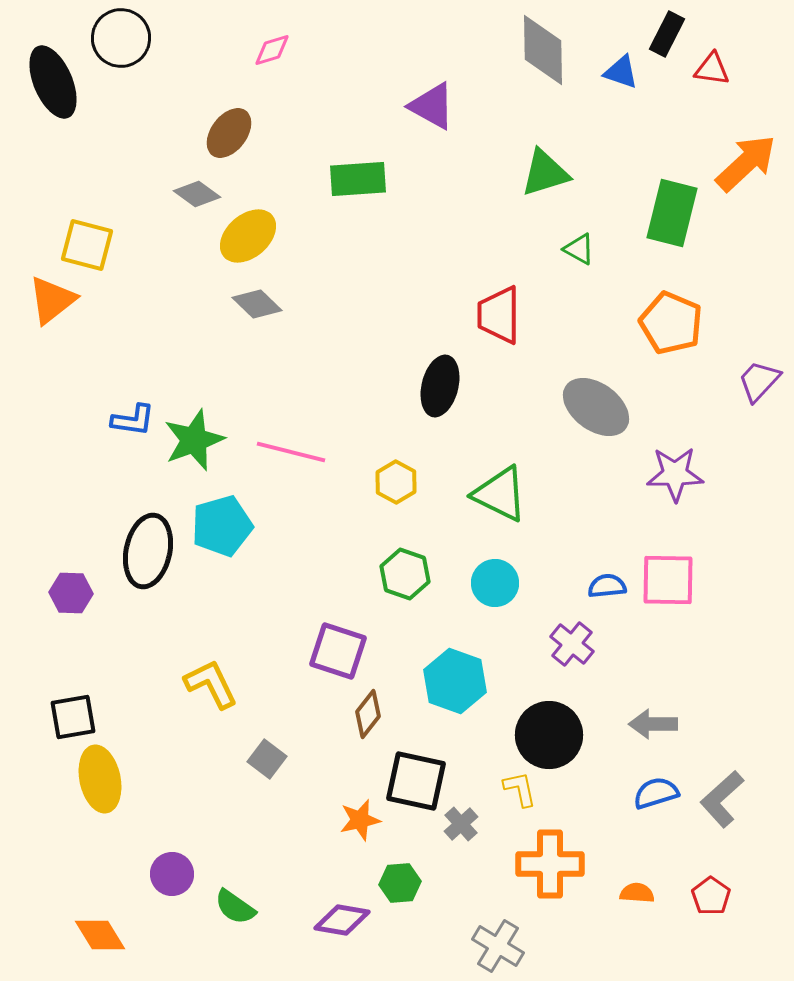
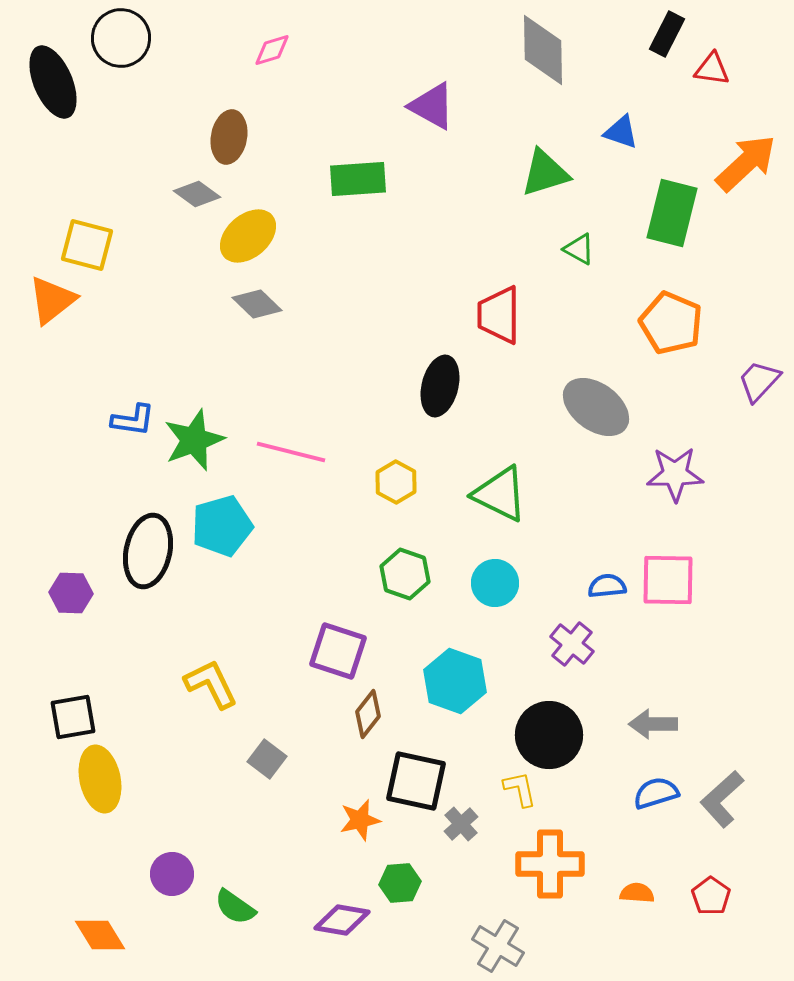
blue triangle at (621, 72): moved 60 px down
brown ellipse at (229, 133): moved 4 px down; rotated 27 degrees counterclockwise
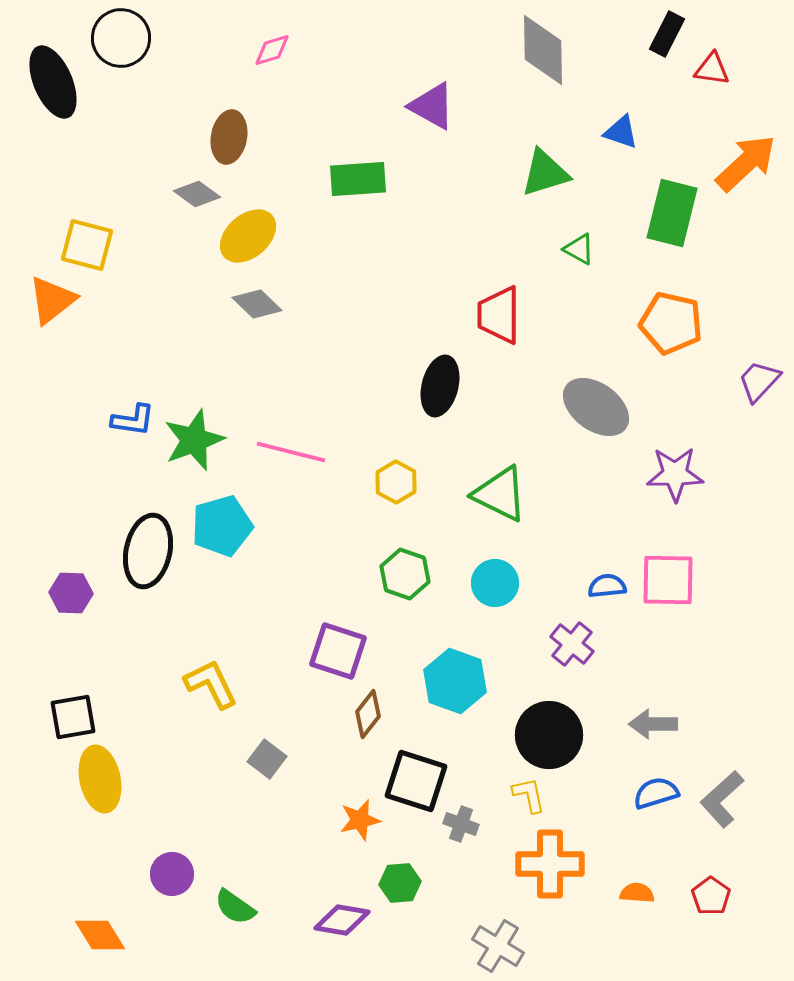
orange pentagon at (671, 323): rotated 10 degrees counterclockwise
black square at (416, 781): rotated 6 degrees clockwise
yellow L-shape at (520, 789): moved 9 px right, 6 px down
gray cross at (461, 824): rotated 28 degrees counterclockwise
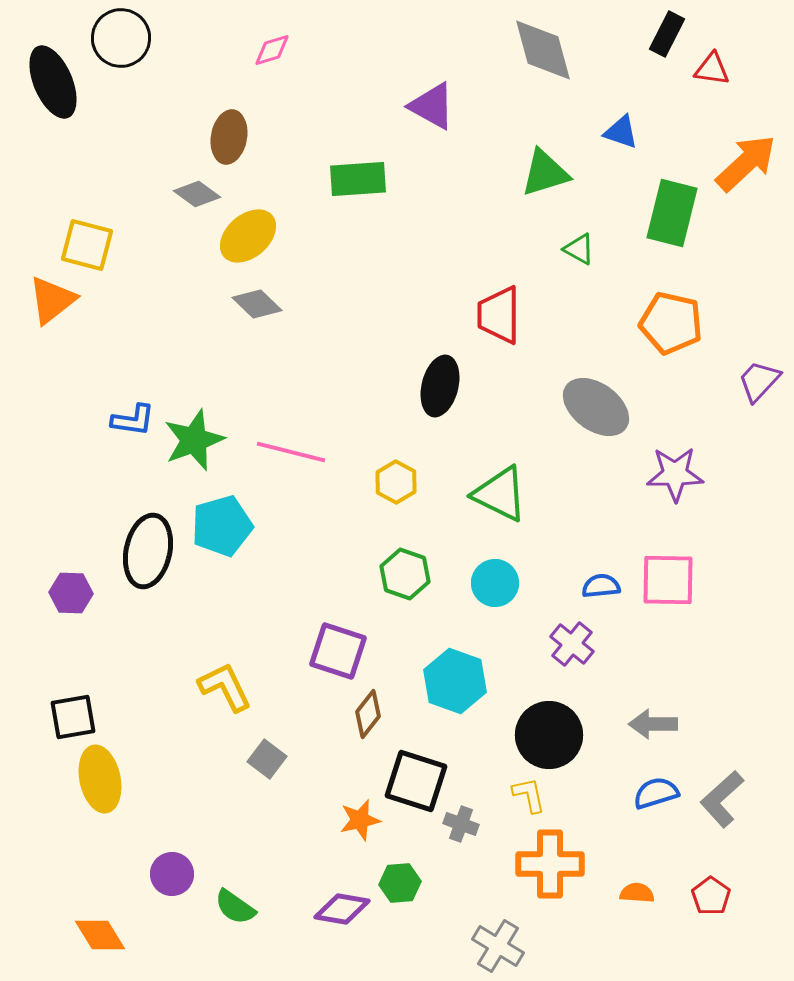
gray diamond at (543, 50): rotated 14 degrees counterclockwise
blue semicircle at (607, 586): moved 6 px left
yellow L-shape at (211, 684): moved 14 px right, 3 px down
purple diamond at (342, 920): moved 11 px up
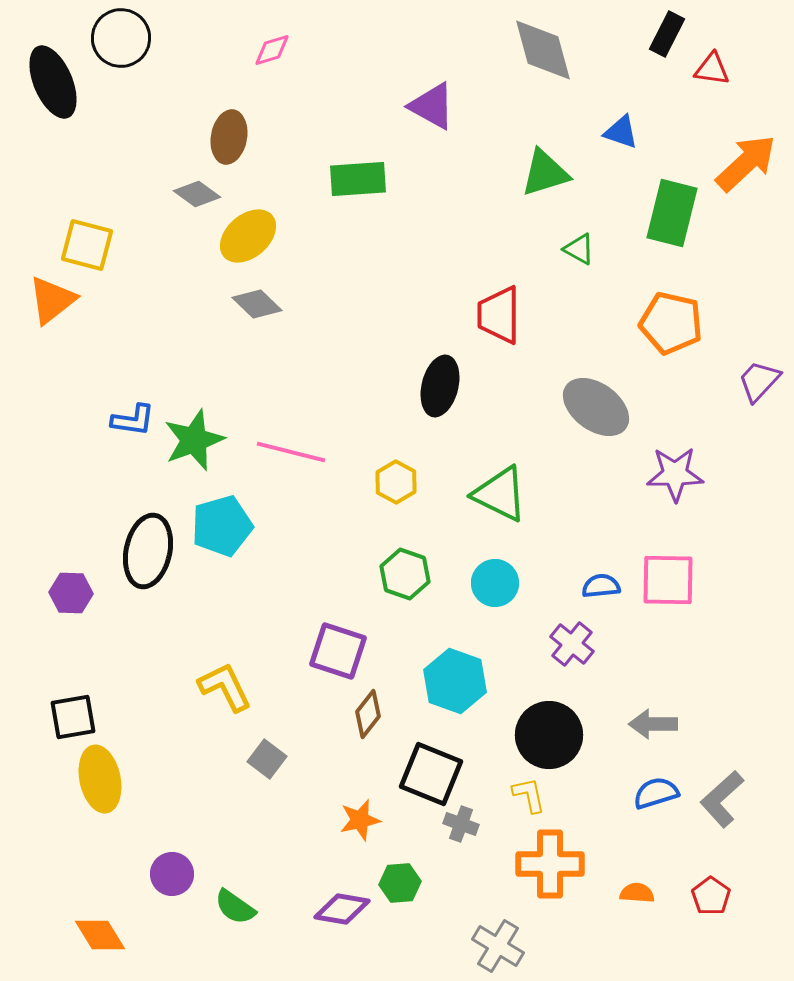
black square at (416, 781): moved 15 px right, 7 px up; rotated 4 degrees clockwise
